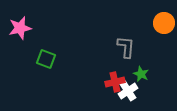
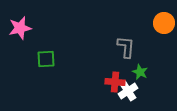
green square: rotated 24 degrees counterclockwise
green star: moved 1 px left, 2 px up
red cross: rotated 18 degrees clockwise
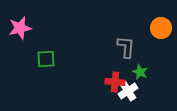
orange circle: moved 3 px left, 5 px down
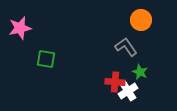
orange circle: moved 20 px left, 8 px up
gray L-shape: rotated 40 degrees counterclockwise
green square: rotated 12 degrees clockwise
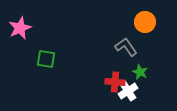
orange circle: moved 4 px right, 2 px down
pink star: rotated 10 degrees counterclockwise
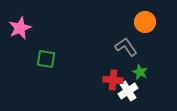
red cross: moved 2 px left, 2 px up
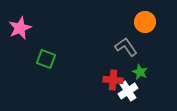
green square: rotated 12 degrees clockwise
